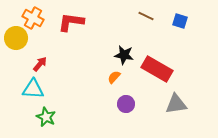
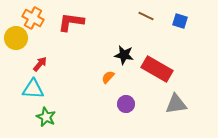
orange semicircle: moved 6 px left
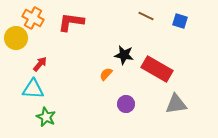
orange semicircle: moved 2 px left, 3 px up
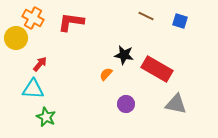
gray triangle: rotated 20 degrees clockwise
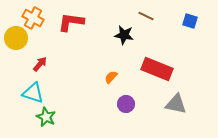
blue square: moved 10 px right
black star: moved 20 px up
red rectangle: rotated 8 degrees counterclockwise
orange semicircle: moved 5 px right, 3 px down
cyan triangle: moved 4 px down; rotated 15 degrees clockwise
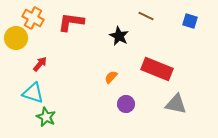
black star: moved 5 px left, 1 px down; rotated 18 degrees clockwise
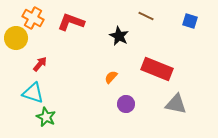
red L-shape: rotated 12 degrees clockwise
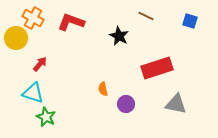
red rectangle: moved 1 px up; rotated 40 degrees counterclockwise
orange semicircle: moved 8 px left, 12 px down; rotated 56 degrees counterclockwise
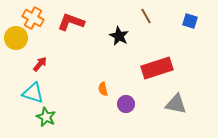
brown line: rotated 35 degrees clockwise
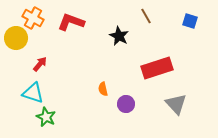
gray triangle: rotated 35 degrees clockwise
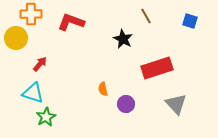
orange cross: moved 2 px left, 4 px up; rotated 30 degrees counterclockwise
black star: moved 4 px right, 3 px down
green star: rotated 18 degrees clockwise
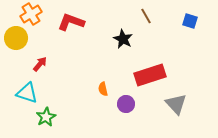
orange cross: rotated 30 degrees counterclockwise
red rectangle: moved 7 px left, 7 px down
cyan triangle: moved 6 px left
